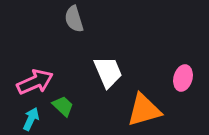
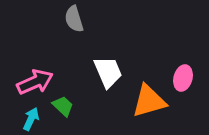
orange triangle: moved 5 px right, 9 px up
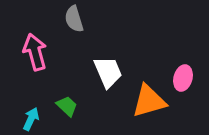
pink arrow: moved 30 px up; rotated 81 degrees counterclockwise
green trapezoid: moved 4 px right
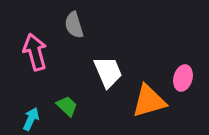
gray semicircle: moved 6 px down
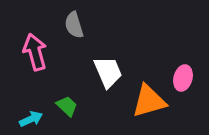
cyan arrow: rotated 40 degrees clockwise
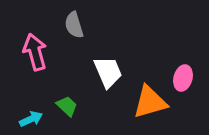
orange triangle: moved 1 px right, 1 px down
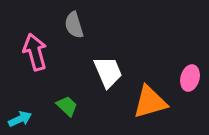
pink ellipse: moved 7 px right
cyan arrow: moved 11 px left
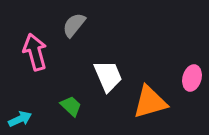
gray semicircle: rotated 56 degrees clockwise
white trapezoid: moved 4 px down
pink ellipse: moved 2 px right
green trapezoid: moved 4 px right
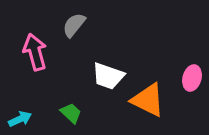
white trapezoid: rotated 132 degrees clockwise
orange triangle: moved 2 px left, 2 px up; rotated 42 degrees clockwise
green trapezoid: moved 7 px down
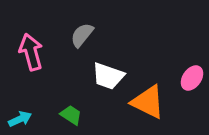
gray semicircle: moved 8 px right, 10 px down
pink arrow: moved 4 px left
pink ellipse: rotated 20 degrees clockwise
orange triangle: moved 2 px down
green trapezoid: moved 2 px down; rotated 10 degrees counterclockwise
